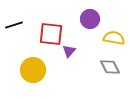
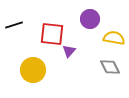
red square: moved 1 px right
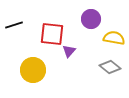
purple circle: moved 1 px right
gray diamond: rotated 25 degrees counterclockwise
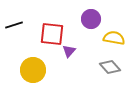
gray diamond: rotated 10 degrees clockwise
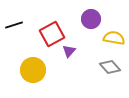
red square: rotated 35 degrees counterclockwise
